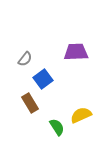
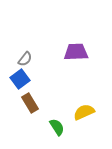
blue square: moved 23 px left
yellow semicircle: moved 3 px right, 3 px up
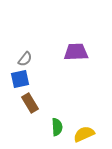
blue square: rotated 24 degrees clockwise
yellow semicircle: moved 22 px down
green semicircle: rotated 30 degrees clockwise
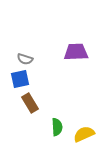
gray semicircle: rotated 70 degrees clockwise
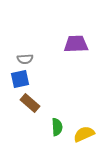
purple trapezoid: moved 8 px up
gray semicircle: rotated 21 degrees counterclockwise
brown rectangle: rotated 18 degrees counterclockwise
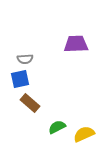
green semicircle: rotated 114 degrees counterclockwise
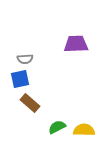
yellow semicircle: moved 4 px up; rotated 25 degrees clockwise
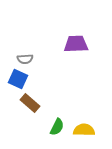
blue square: moved 2 px left; rotated 36 degrees clockwise
green semicircle: rotated 144 degrees clockwise
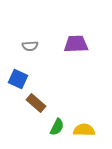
gray semicircle: moved 5 px right, 13 px up
brown rectangle: moved 6 px right
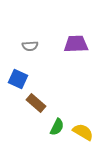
yellow semicircle: moved 1 px left, 2 px down; rotated 30 degrees clockwise
